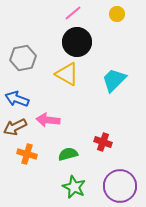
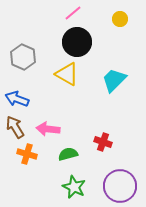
yellow circle: moved 3 px right, 5 px down
gray hexagon: moved 1 px up; rotated 25 degrees counterclockwise
pink arrow: moved 9 px down
brown arrow: rotated 85 degrees clockwise
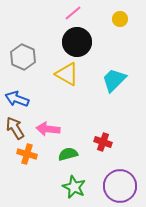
brown arrow: moved 1 px down
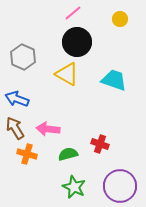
cyan trapezoid: rotated 64 degrees clockwise
red cross: moved 3 px left, 2 px down
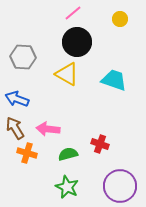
gray hexagon: rotated 20 degrees counterclockwise
orange cross: moved 1 px up
green star: moved 7 px left
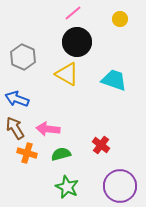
gray hexagon: rotated 20 degrees clockwise
red cross: moved 1 px right, 1 px down; rotated 18 degrees clockwise
green semicircle: moved 7 px left
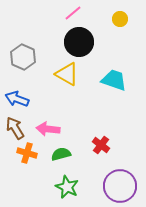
black circle: moved 2 px right
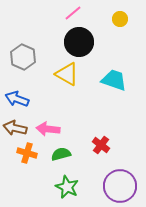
brown arrow: rotated 45 degrees counterclockwise
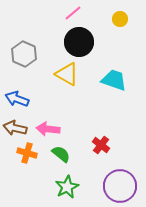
gray hexagon: moved 1 px right, 3 px up
green semicircle: rotated 54 degrees clockwise
green star: rotated 20 degrees clockwise
